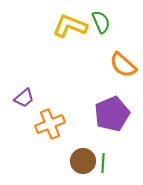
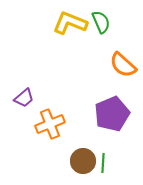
yellow L-shape: moved 3 px up
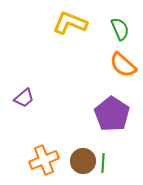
green semicircle: moved 19 px right, 7 px down
purple pentagon: rotated 16 degrees counterclockwise
orange cross: moved 6 px left, 36 px down
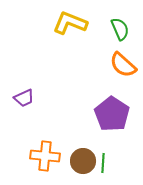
purple trapezoid: rotated 15 degrees clockwise
orange cross: moved 1 px right, 4 px up; rotated 28 degrees clockwise
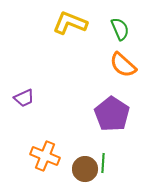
orange cross: rotated 16 degrees clockwise
brown circle: moved 2 px right, 8 px down
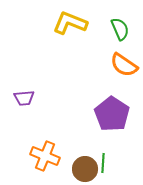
orange semicircle: moved 1 px right; rotated 8 degrees counterclockwise
purple trapezoid: rotated 20 degrees clockwise
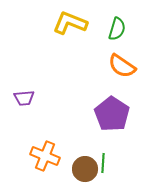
green semicircle: moved 3 px left; rotated 40 degrees clockwise
orange semicircle: moved 2 px left, 1 px down
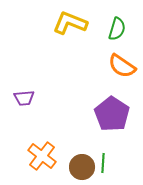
orange cross: moved 3 px left; rotated 16 degrees clockwise
brown circle: moved 3 px left, 2 px up
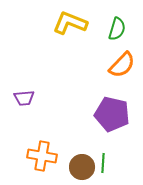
orange semicircle: moved 1 px up; rotated 80 degrees counterclockwise
purple pentagon: rotated 20 degrees counterclockwise
orange cross: rotated 28 degrees counterclockwise
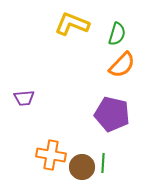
yellow L-shape: moved 2 px right, 1 px down
green semicircle: moved 5 px down
orange cross: moved 9 px right, 1 px up
